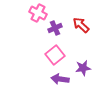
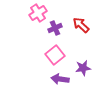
pink cross: rotated 30 degrees clockwise
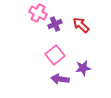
pink cross: rotated 30 degrees counterclockwise
purple cross: moved 4 px up
